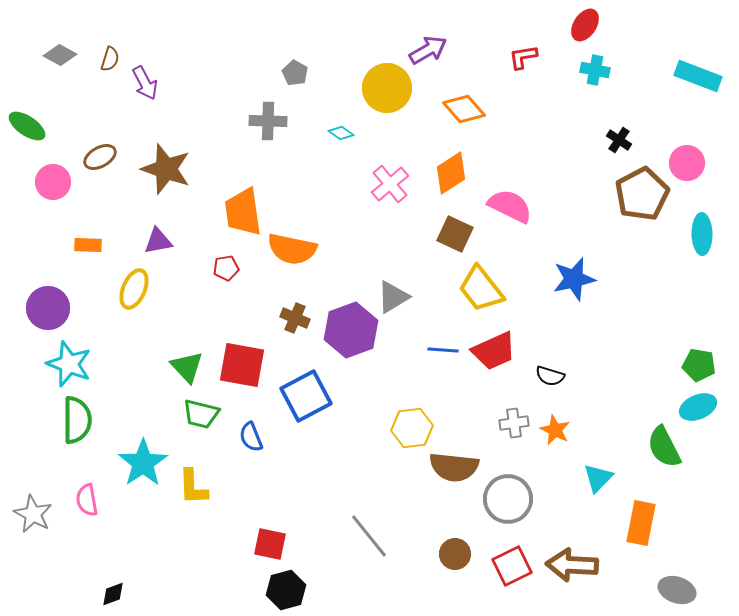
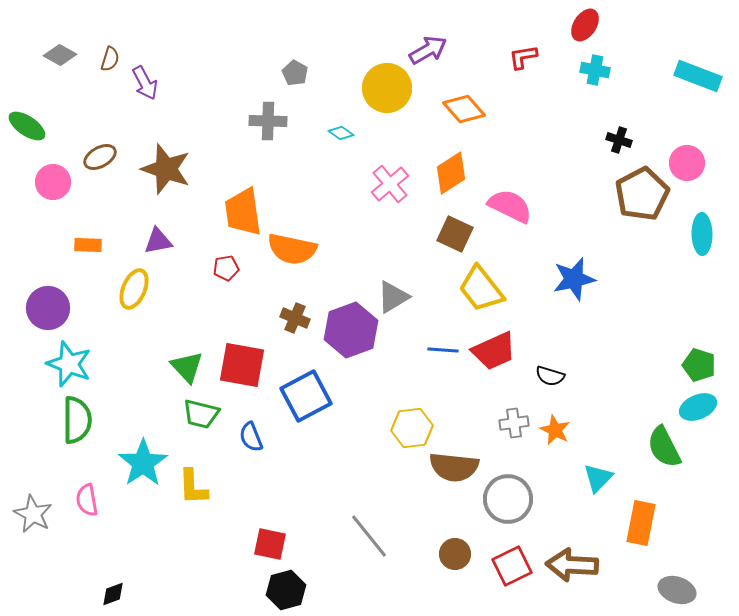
black cross at (619, 140): rotated 15 degrees counterclockwise
green pentagon at (699, 365): rotated 8 degrees clockwise
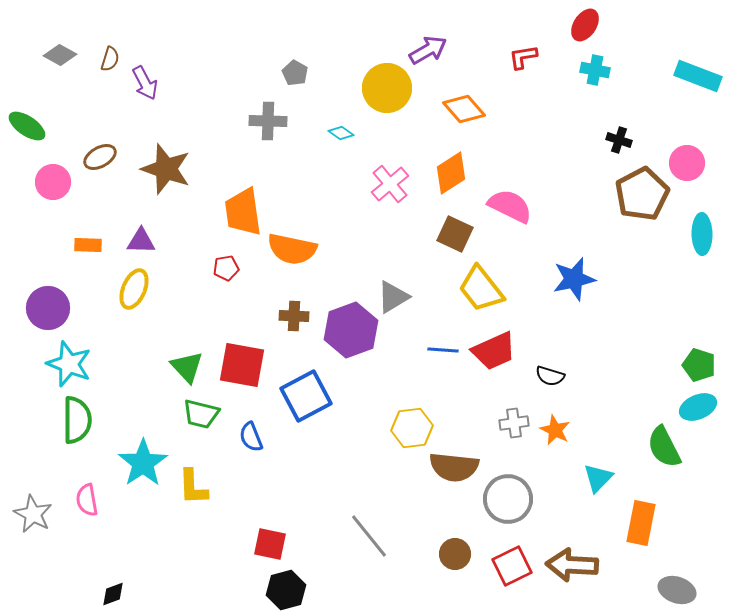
purple triangle at (158, 241): moved 17 px left; rotated 12 degrees clockwise
brown cross at (295, 318): moved 1 px left, 2 px up; rotated 20 degrees counterclockwise
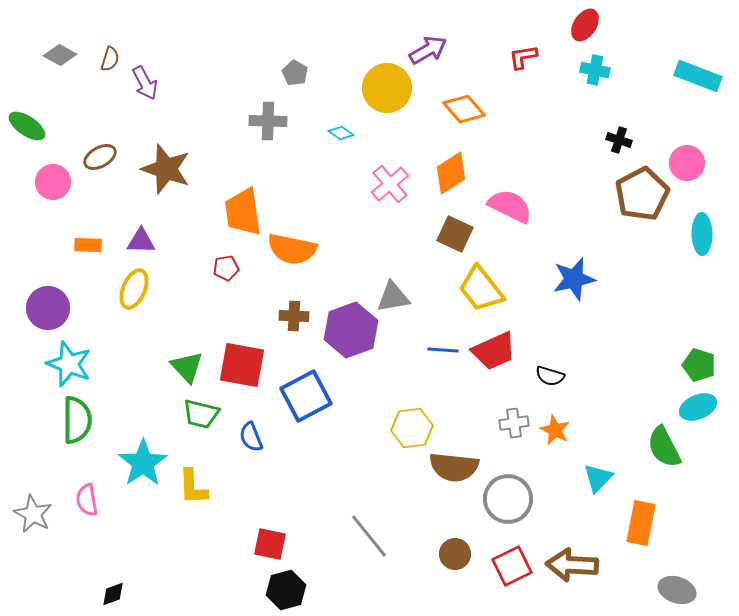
gray triangle at (393, 297): rotated 21 degrees clockwise
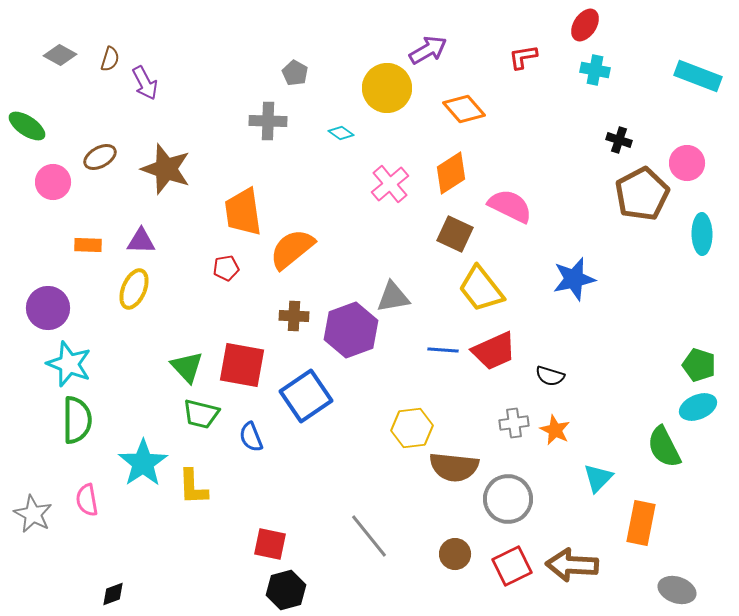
orange semicircle at (292, 249): rotated 129 degrees clockwise
blue square at (306, 396): rotated 6 degrees counterclockwise
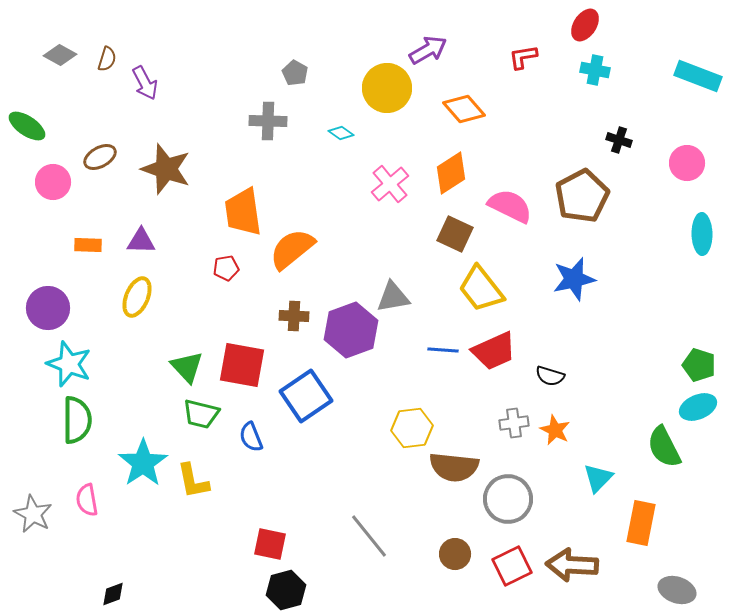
brown semicircle at (110, 59): moved 3 px left
brown pentagon at (642, 194): moved 60 px left, 2 px down
yellow ellipse at (134, 289): moved 3 px right, 8 px down
yellow L-shape at (193, 487): moved 6 px up; rotated 9 degrees counterclockwise
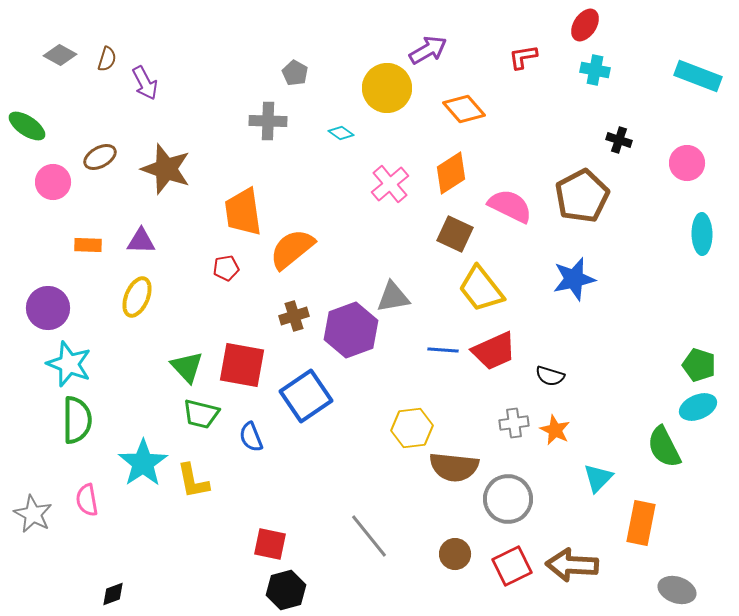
brown cross at (294, 316): rotated 20 degrees counterclockwise
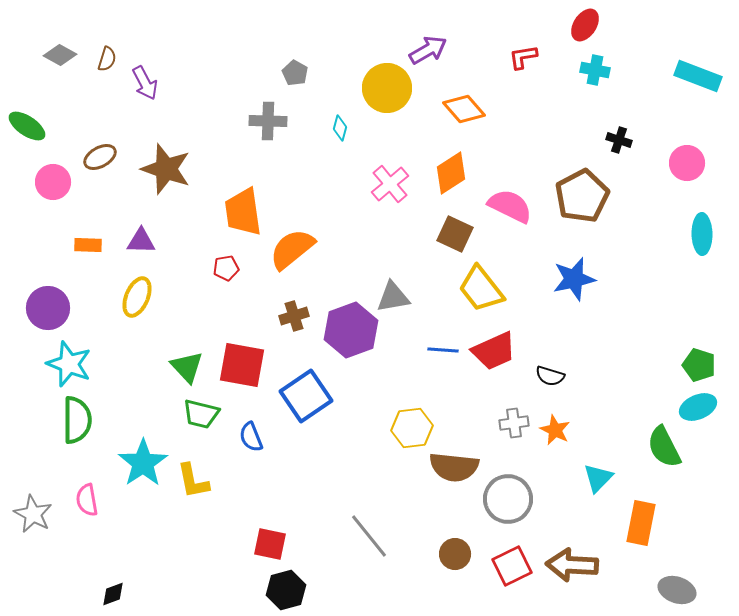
cyan diamond at (341, 133): moved 1 px left, 5 px up; rotated 70 degrees clockwise
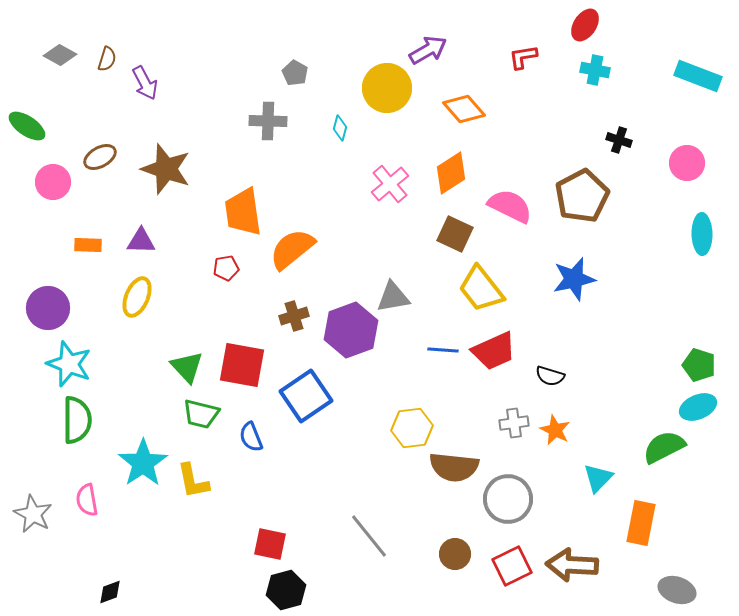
green semicircle at (664, 447): rotated 90 degrees clockwise
black diamond at (113, 594): moved 3 px left, 2 px up
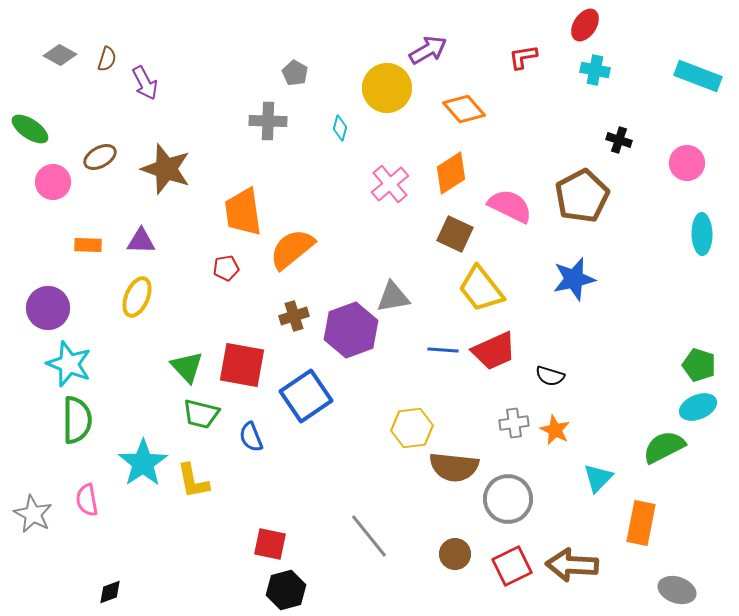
green ellipse at (27, 126): moved 3 px right, 3 px down
